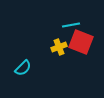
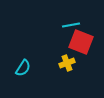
yellow cross: moved 8 px right, 16 px down
cyan semicircle: rotated 12 degrees counterclockwise
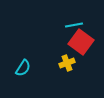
cyan line: moved 3 px right
red square: rotated 15 degrees clockwise
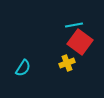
red square: moved 1 px left
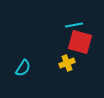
red square: rotated 20 degrees counterclockwise
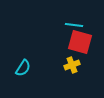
cyan line: rotated 18 degrees clockwise
yellow cross: moved 5 px right, 2 px down
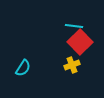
cyan line: moved 1 px down
red square: rotated 30 degrees clockwise
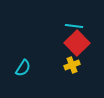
red square: moved 3 px left, 1 px down
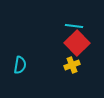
cyan semicircle: moved 3 px left, 3 px up; rotated 24 degrees counterclockwise
